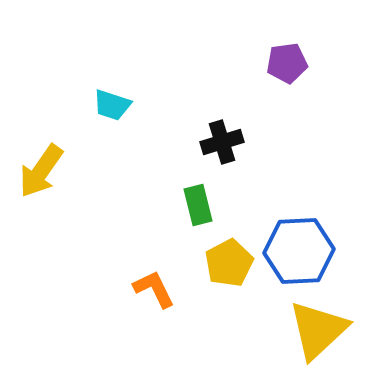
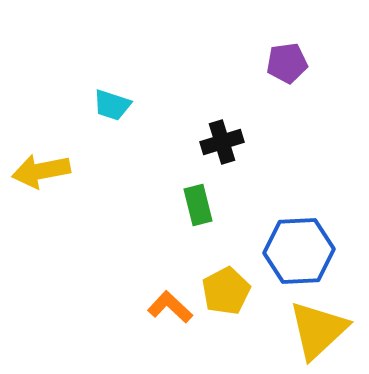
yellow arrow: rotated 44 degrees clockwise
yellow pentagon: moved 3 px left, 28 px down
orange L-shape: moved 16 px right, 18 px down; rotated 21 degrees counterclockwise
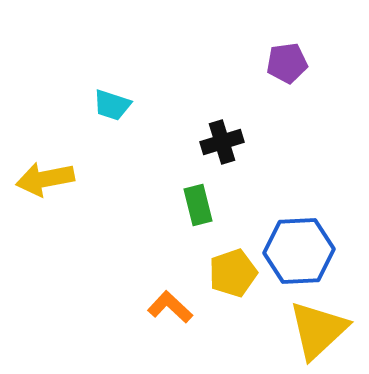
yellow arrow: moved 4 px right, 8 px down
yellow pentagon: moved 7 px right, 18 px up; rotated 9 degrees clockwise
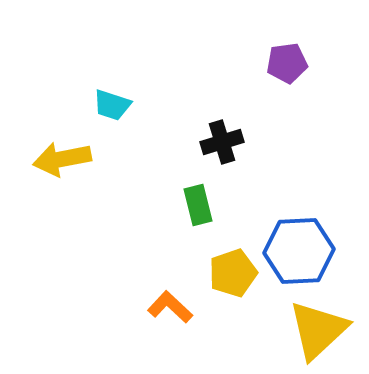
yellow arrow: moved 17 px right, 20 px up
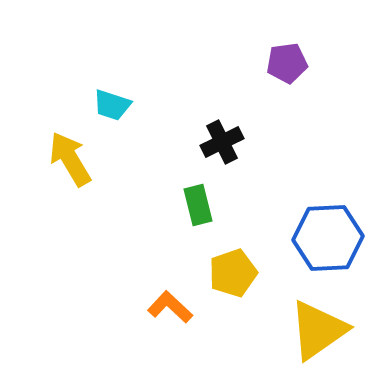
black cross: rotated 9 degrees counterclockwise
yellow arrow: moved 8 px right; rotated 70 degrees clockwise
blue hexagon: moved 29 px right, 13 px up
yellow triangle: rotated 8 degrees clockwise
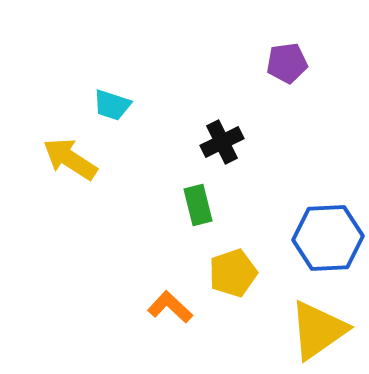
yellow arrow: rotated 26 degrees counterclockwise
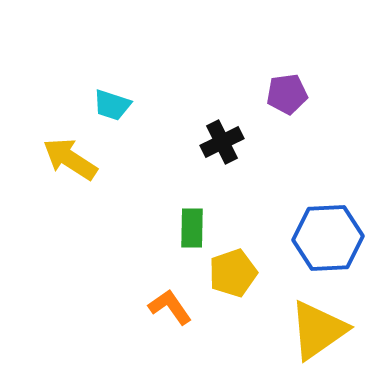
purple pentagon: moved 31 px down
green rectangle: moved 6 px left, 23 px down; rotated 15 degrees clockwise
orange L-shape: rotated 12 degrees clockwise
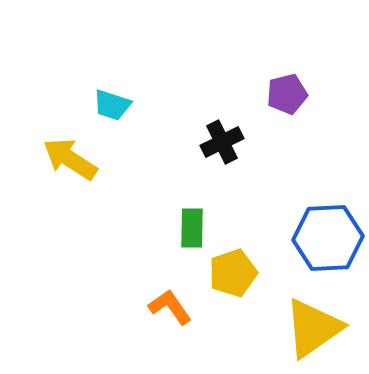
purple pentagon: rotated 6 degrees counterclockwise
yellow triangle: moved 5 px left, 2 px up
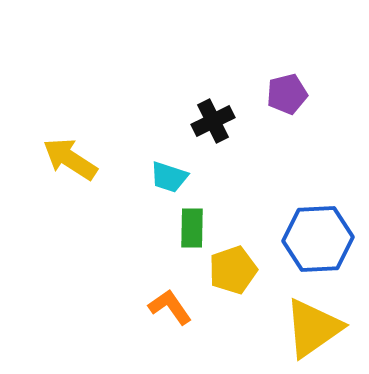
cyan trapezoid: moved 57 px right, 72 px down
black cross: moved 9 px left, 21 px up
blue hexagon: moved 10 px left, 1 px down
yellow pentagon: moved 3 px up
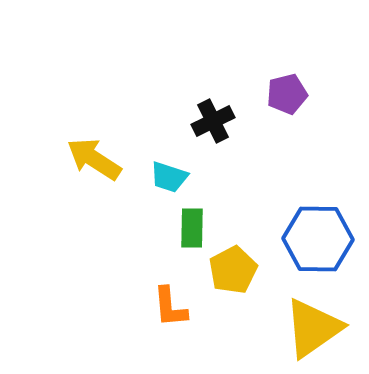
yellow arrow: moved 24 px right
blue hexagon: rotated 4 degrees clockwise
yellow pentagon: rotated 9 degrees counterclockwise
orange L-shape: rotated 150 degrees counterclockwise
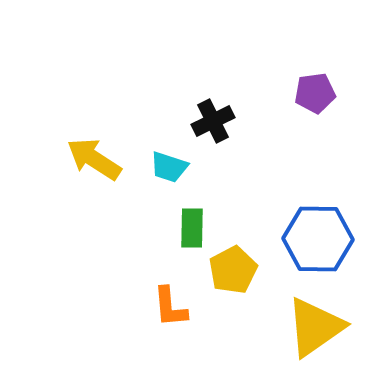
purple pentagon: moved 28 px right, 1 px up; rotated 6 degrees clockwise
cyan trapezoid: moved 10 px up
yellow triangle: moved 2 px right, 1 px up
